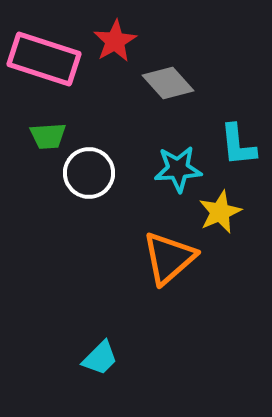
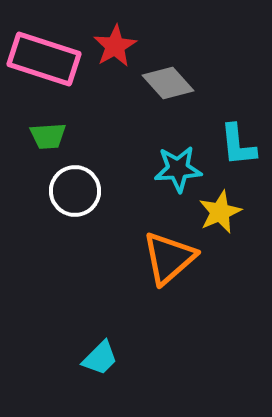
red star: moved 5 px down
white circle: moved 14 px left, 18 px down
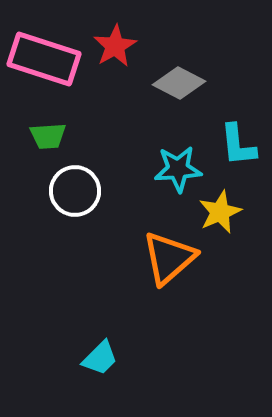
gray diamond: moved 11 px right; rotated 21 degrees counterclockwise
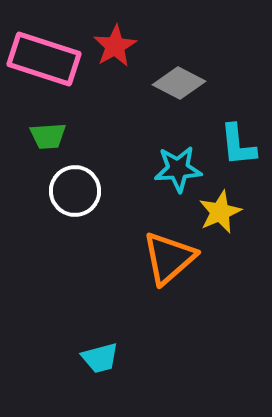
cyan trapezoid: rotated 30 degrees clockwise
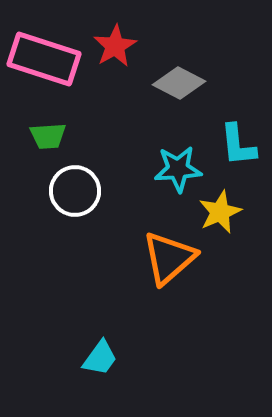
cyan trapezoid: rotated 39 degrees counterclockwise
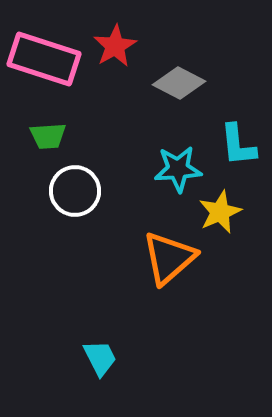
cyan trapezoid: rotated 63 degrees counterclockwise
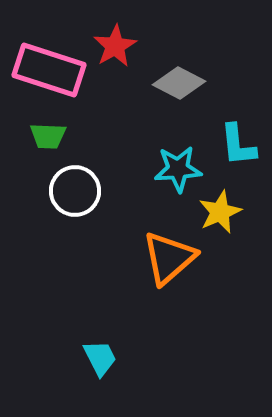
pink rectangle: moved 5 px right, 11 px down
green trapezoid: rotated 6 degrees clockwise
